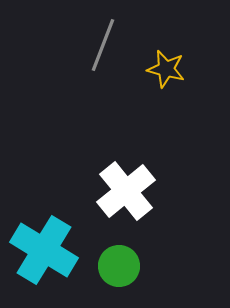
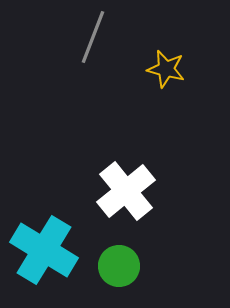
gray line: moved 10 px left, 8 px up
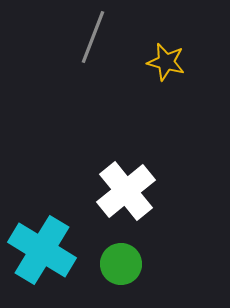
yellow star: moved 7 px up
cyan cross: moved 2 px left
green circle: moved 2 px right, 2 px up
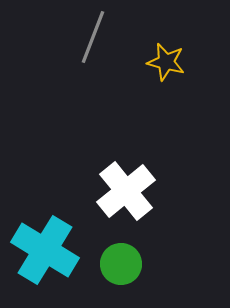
cyan cross: moved 3 px right
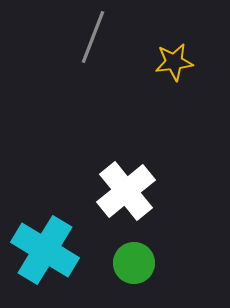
yellow star: moved 8 px right; rotated 21 degrees counterclockwise
green circle: moved 13 px right, 1 px up
